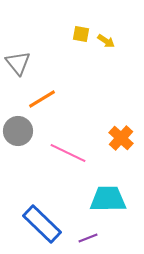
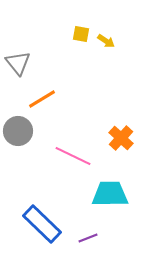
pink line: moved 5 px right, 3 px down
cyan trapezoid: moved 2 px right, 5 px up
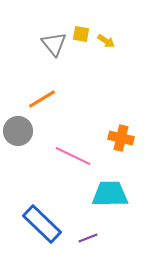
gray triangle: moved 36 px right, 19 px up
orange cross: rotated 30 degrees counterclockwise
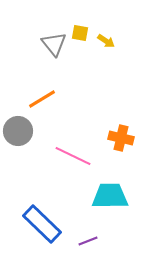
yellow square: moved 1 px left, 1 px up
cyan trapezoid: moved 2 px down
purple line: moved 3 px down
